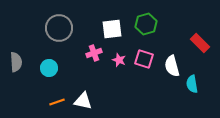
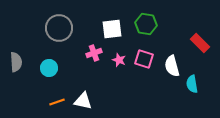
green hexagon: rotated 25 degrees clockwise
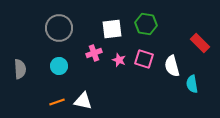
gray semicircle: moved 4 px right, 7 px down
cyan circle: moved 10 px right, 2 px up
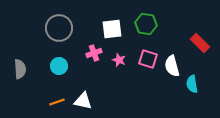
pink square: moved 4 px right
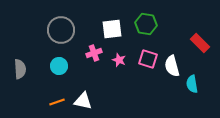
gray circle: moved 2 px right, 2 px down
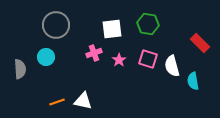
green hexagon: moved 2 px right
gray circle: moved 5 px left, 5 px up
pink star: rotated 16 degrees clockwise
cyan circle: moved 13 px left, 9 px up
cyan semicircle: moved 1 px right, 3 px up
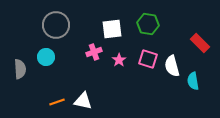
pink cross: moved 1 px up
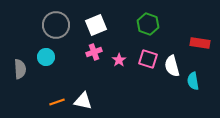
green hexagon: rotated 10 degrees clockwise
white square: moved 16 px left, 4 px up; rotated 15 degrees counterclockwise
red rectangle: rotated 36 degrees counterclockwise
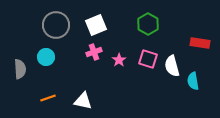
green hexagon: rotated 10 degrees clockwise
orange line: moved 9 px left, 4 px up
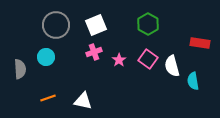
pink square: rotated 18 degrees clockwise
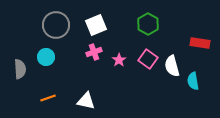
white triangle: moved 3 px right
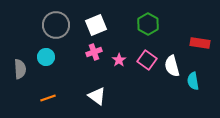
pink square: moved 1 px left, 1 px down
white triangle: moved 11 px right, 5 px up; rotated 24 degrees clockwise
